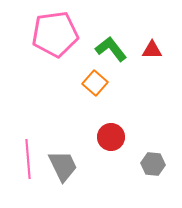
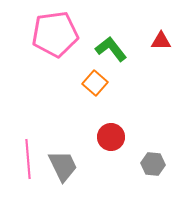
red triangle: moved 9 px right, 9 px up
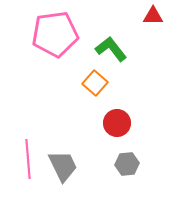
red triangle: moved 8 px left, 25 px up
red circle: moved 6 px right, 14 px up
gray hexagon: moved 26 px left; rotated 10 degrees counterclockwise
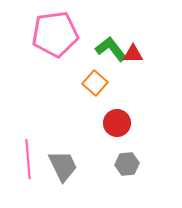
red triangle: moved 20 px left, 38 px down
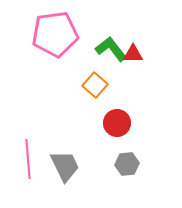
orange square: moved 2 px down
gray trapezoid: moved 2 px right
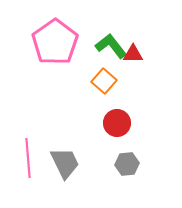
pink pentagon: moved 8 px down; rotated 27 degrees counterclockwise
green L-shape: moved 3 px up
orange square: moved 9 px right, 4 px up
pink line: moved 1 px up
gray trapezoid: moved 3 px up
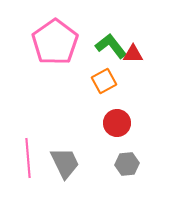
orange square: rotated 20 degrees clockwise
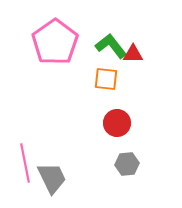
orange square: moved 2 px right, 2 px up; rotated 35 degrees clockwise
pink line: moved 3 px left, 5 px down; rotated 6 degrees counterclockwise
gray trapezoid: moved 13 px left, 15 px down
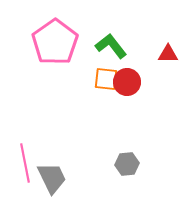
red triangle: moved 35 px right
red circle: moved 10 px right, 41 px up
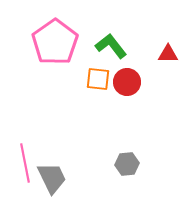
orange square: moved 8 px left
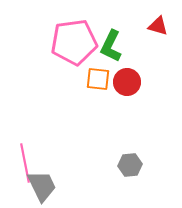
pink pentagon: moved 19 px right; rotated 27 degrees clockwise
green L-shape: rotated 116 degrees counterclockwise
red triangle: moved 10 px left, 28 px up; rotated 15 degrees clockwise
gray hexagon: moved 3 px right, 1 px down
gray trapezoid: moved 10 px left, 8 px down
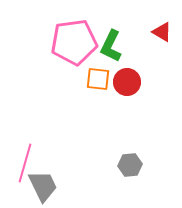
red triangle: moved 4 px right, 6 px down; rotated 15 degrees clockwise
pink line: rotated 27 degrees clockwise
gray trapezoid: moved 1 px right
